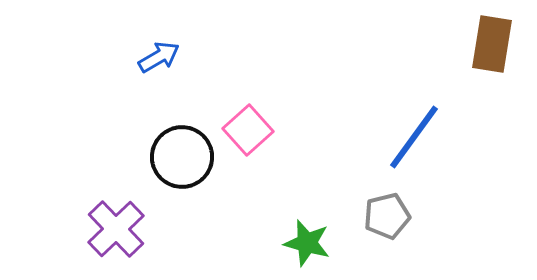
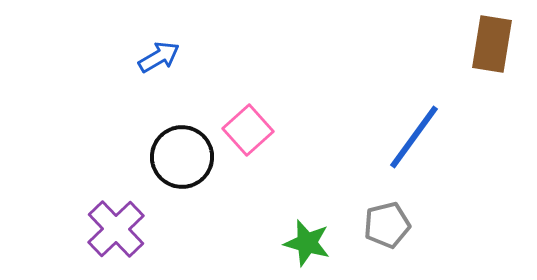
gray pentagon: moved 9 px down
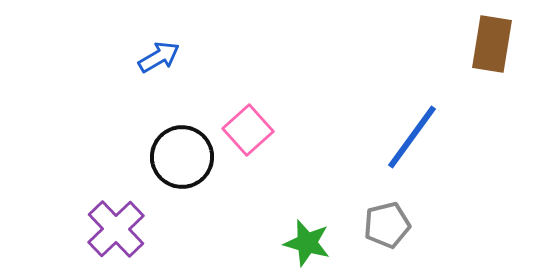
blue line: moved 2 px left
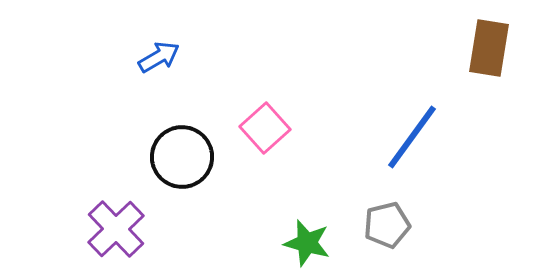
brown rectangle: moved 3 px left, 4 px down
pink square: moved 17 px right, 2 px up
